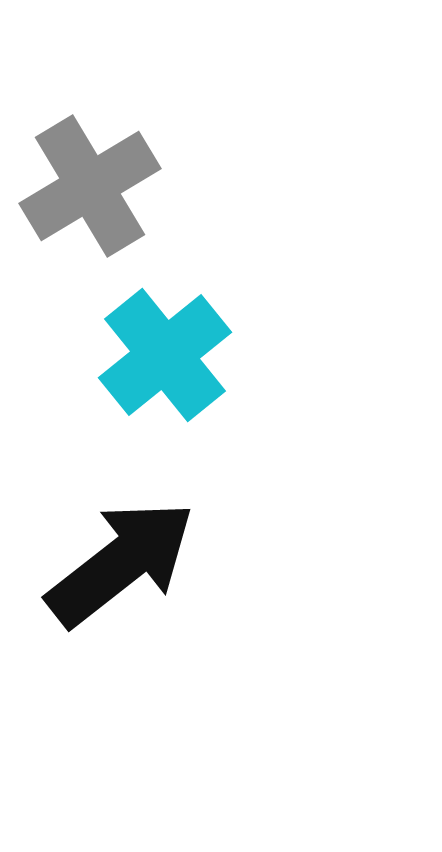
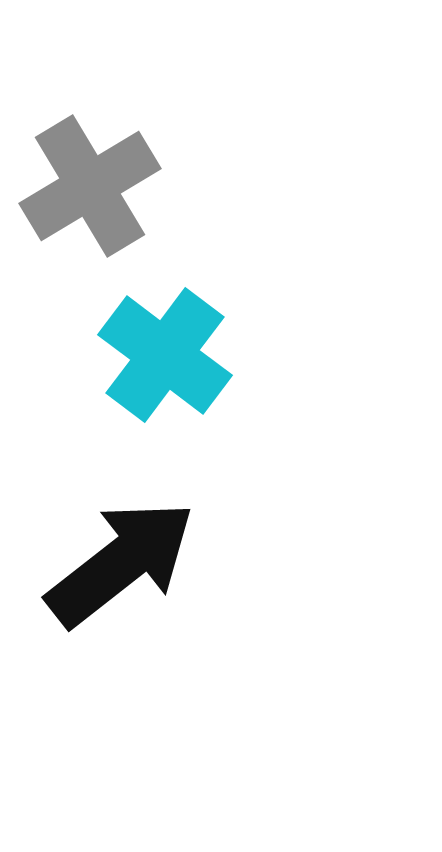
cyan cross: rotated 14 degrees counterclockwise
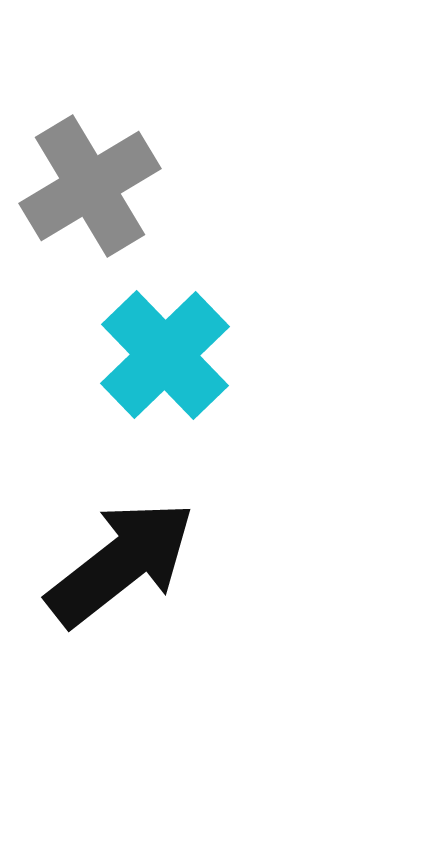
cyan cross: rotated 9 degrees clockwise
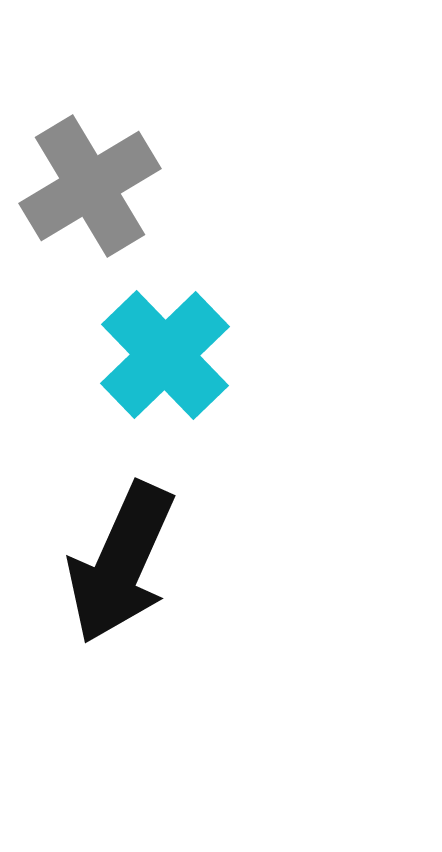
black arrow: rotated 152 degrees clockwise
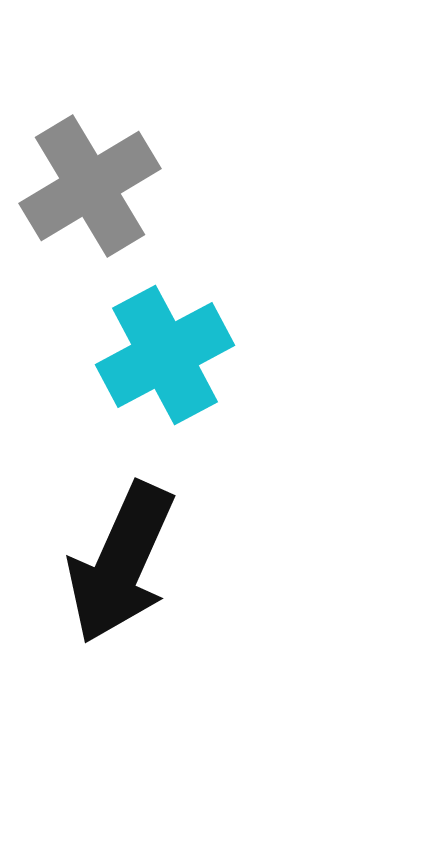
cyan cross: rotated 16 degrees clockwise
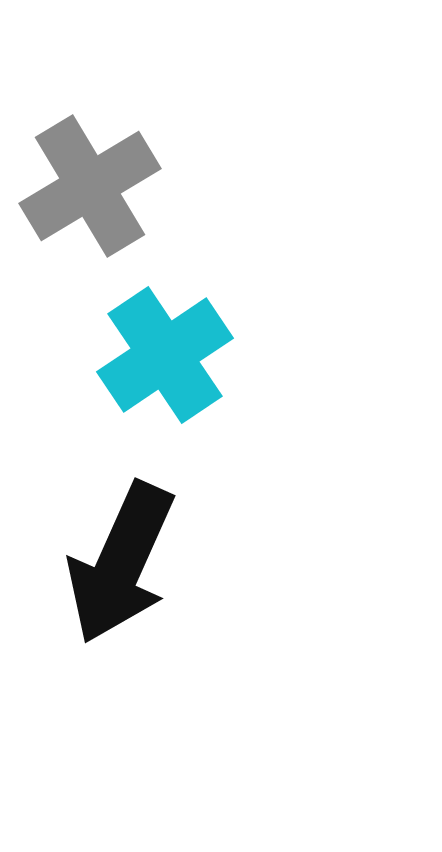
cyan cross: rotated 6 degrees counterclockwise
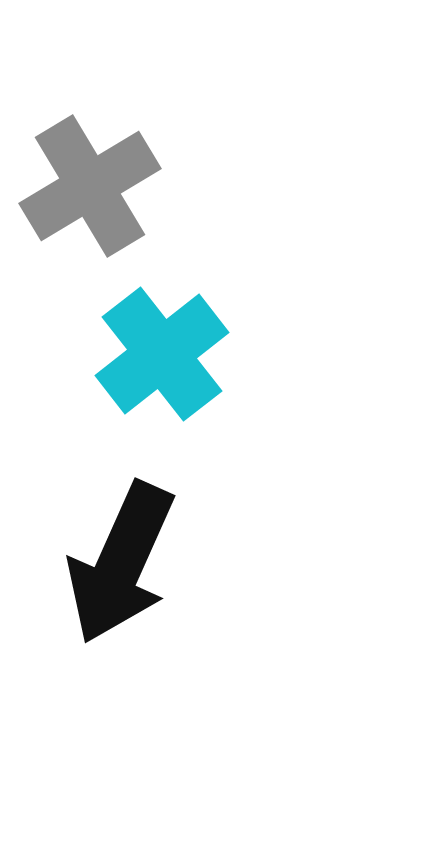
cyan cross: moved 3 px left, 1 px up; rotated 4 degrees counterclockwise
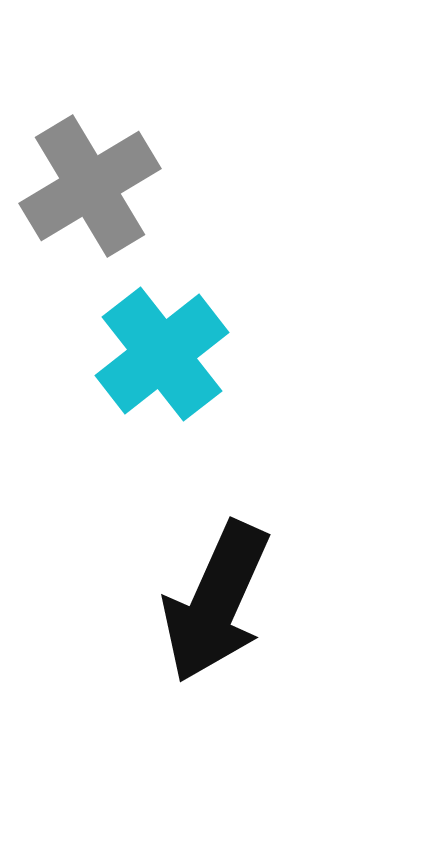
black arrow: moved 95 px right, 39 px down
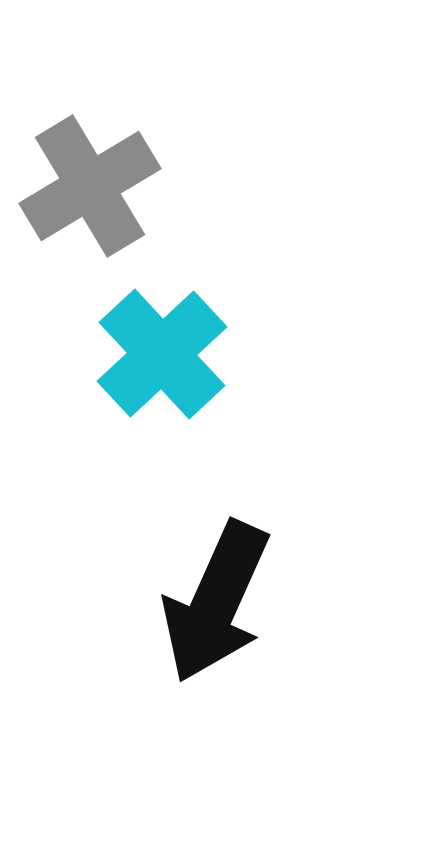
cyan cross: rotated 5 degrees counterclockwise
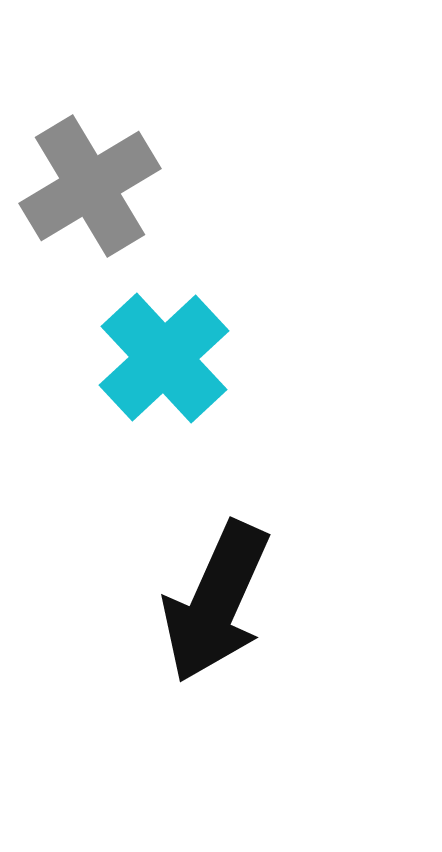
cyan cross: moved 2 px right, 4 px down
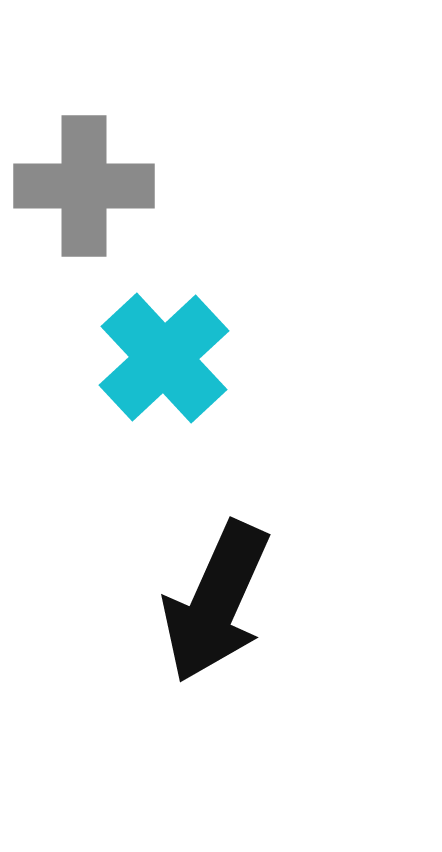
gray cross: moved 6 px left; rotated 31 degrees clockwise
